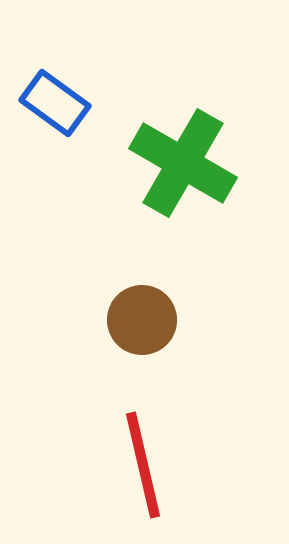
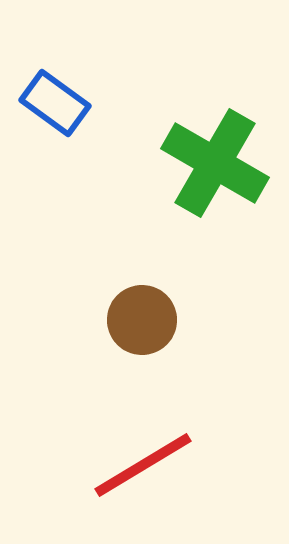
green cross: moved 32 px right
red line: rotated 72 degrees clockwise
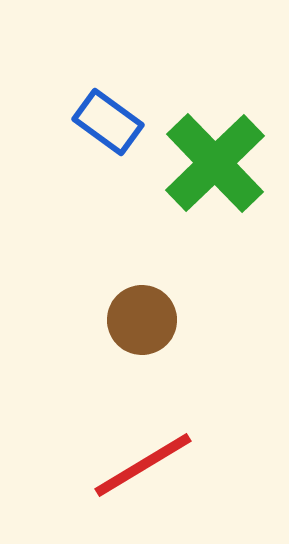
blue rectangle: moved 53 px right, 19 px down
green cross: rotated 16 degrees clockwise
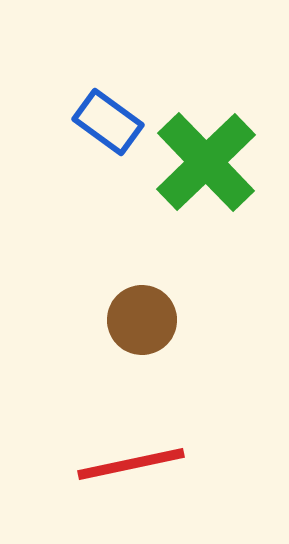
green cross: moved 9 px left, 1 px up
red line: moved 12 px left, 1 px up; rotated 19 degrees clockwise
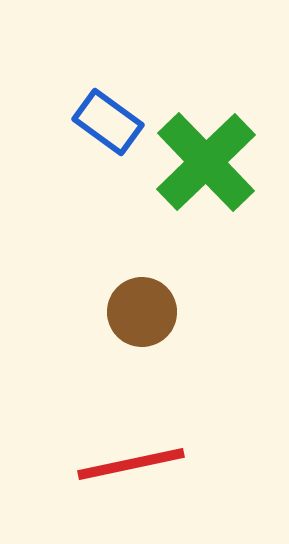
brown circle: moved 8 px up
